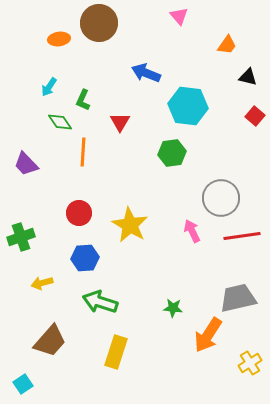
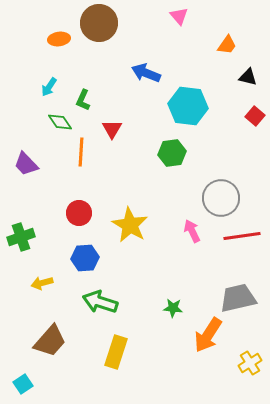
red triangle: moved 8 px left, 7 px down
orange line: moved 2 px left
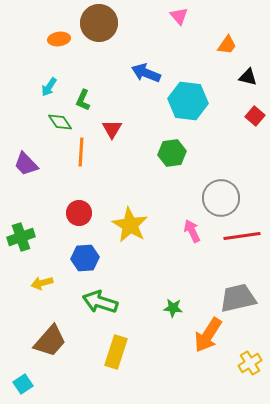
cyan hexagon: moved 5 px up
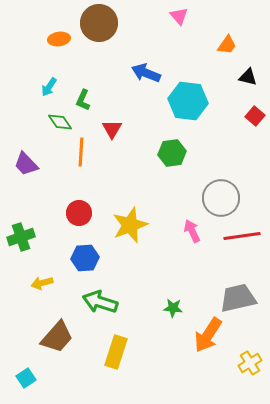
yellow star: rotated 21 degrees clockwise
brown trapezoid: moved 7 px right, 4 px up
cyan square: moved 3 px right, 6 px up
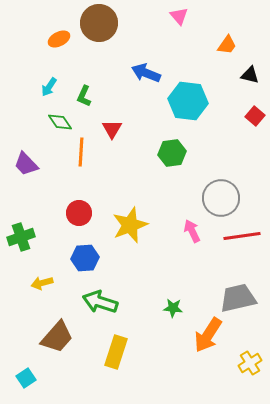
orange ellipse: rotated 20 degrees counterclockwise
black triangle: moved 2 px right, 2 px up
green L-shape: moved 1 px right, 4 px up
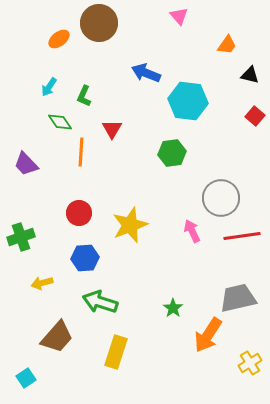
orange ellipse: rotated 10 degrees counterclockwise
green star: rotated 30 degrees clockwise
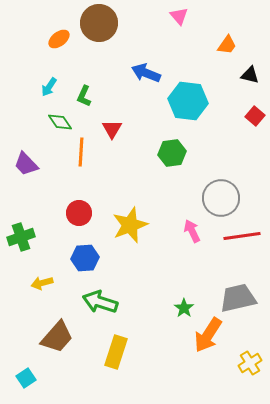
green star: moved 11 px right
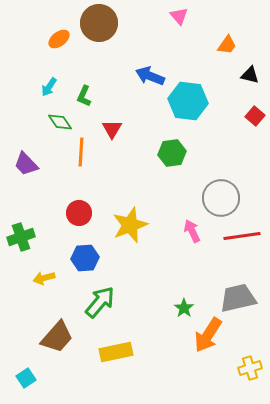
blue arrow: moved 4 px right, 3 px down
yellow arrow: moved 2 px right, 5 px up
green arrow: rotated 112 degrees clockwise
yellow rectangle: rotated 60 degrees clockwise
yellow cross: moved 5 px down; rotated 15 degrees clockwise
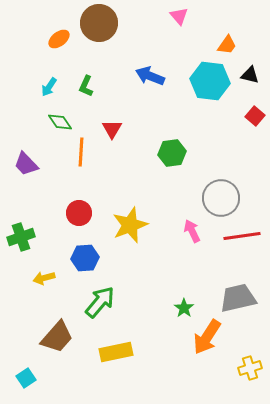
green L-shape: moved 2 px right, 10 px up
cyan hexagon: moved 22 px right, 20 px up
orange arrow: moved 1 px left, 2 px down
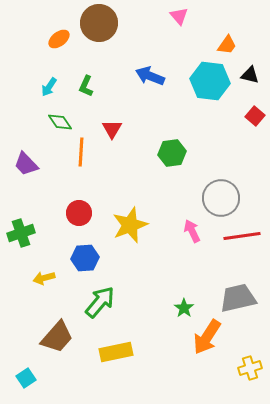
green cross: moved 4 px up
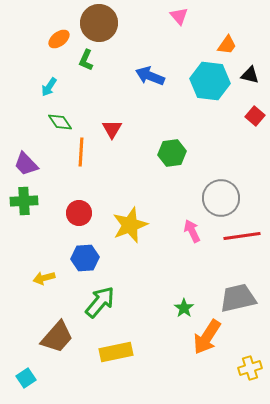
green L-shape: moved 26 px up
green cross: moved 3 px right, 32 px up; rotated 16 degrees clockwise
